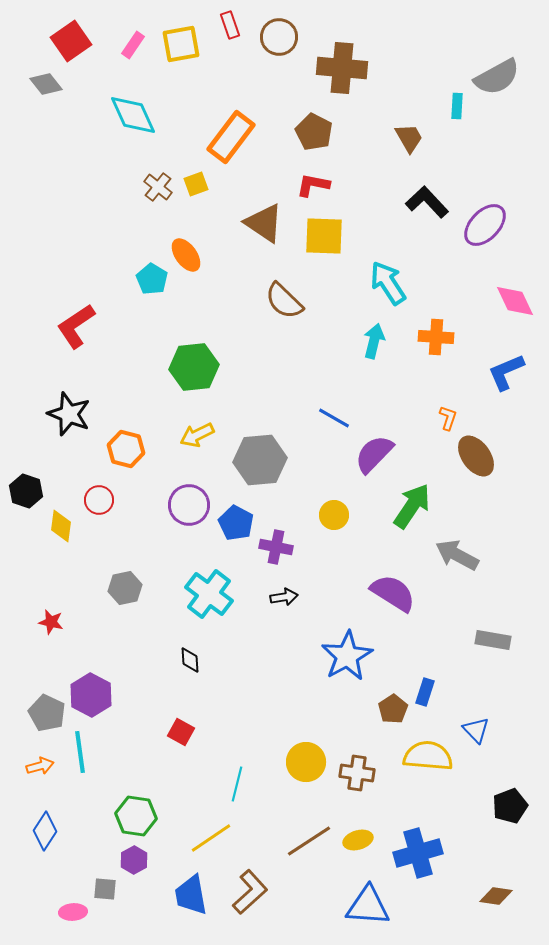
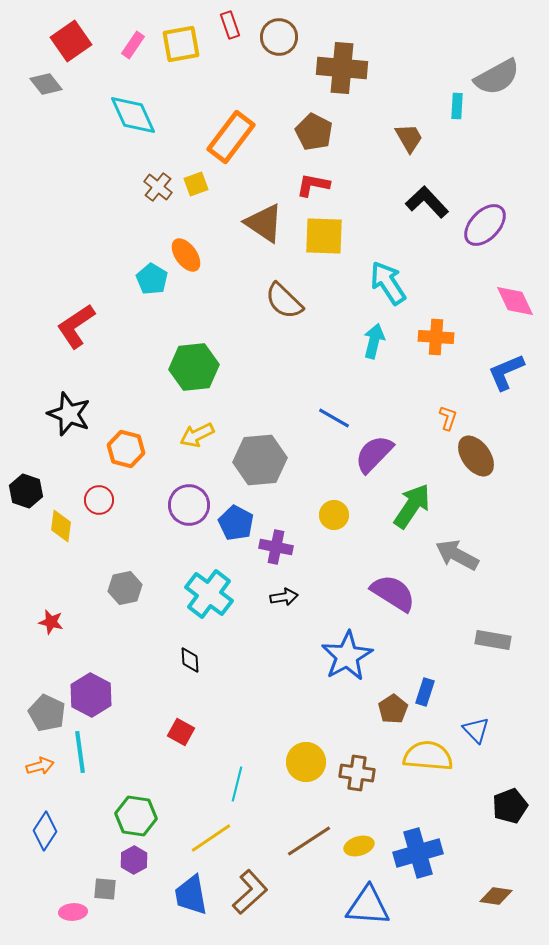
yellow ellipse at (358, 840): moved 1 px right, 6 px down
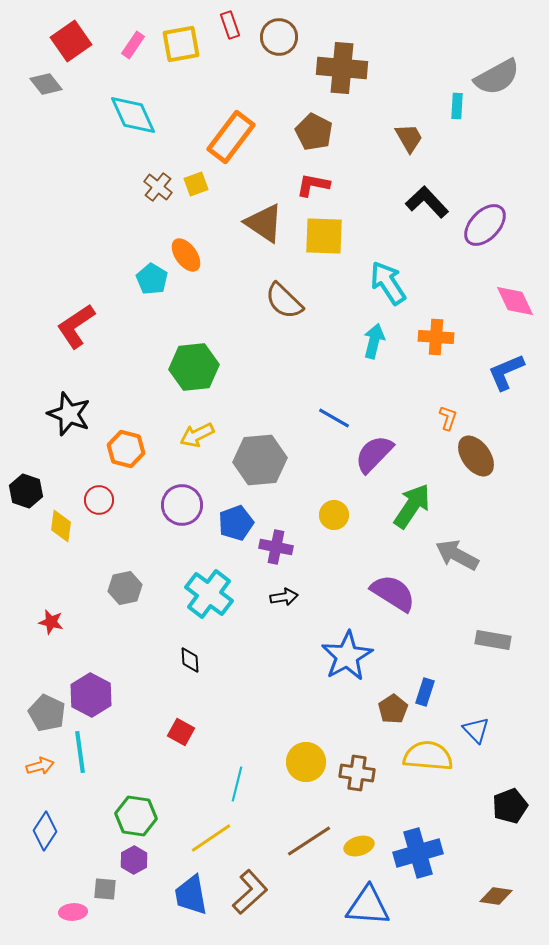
purple circle at (189, 505): moved 7 px left
blue pentagon at (236, 523): rotated 24 degrees clockwise
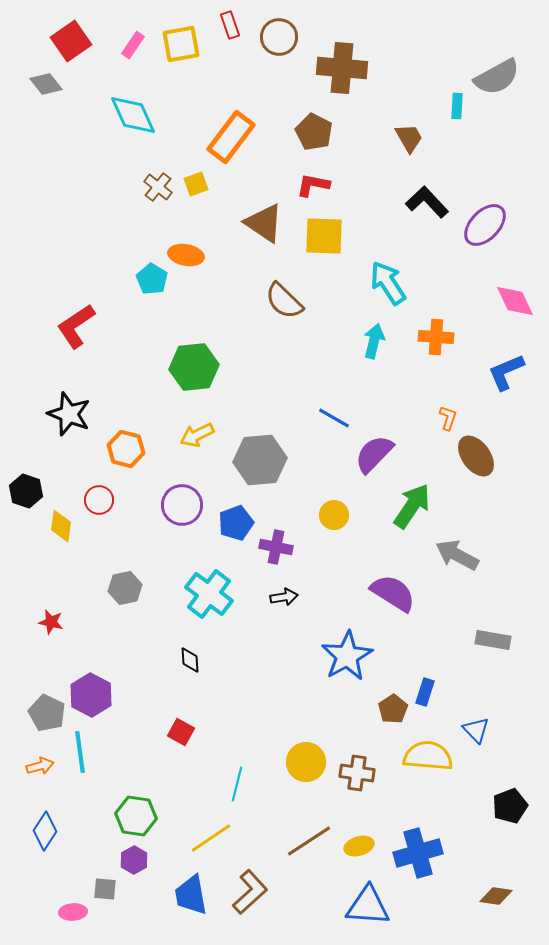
orange ellipse at (186, 255): rotated 44 degrees counterclockwise
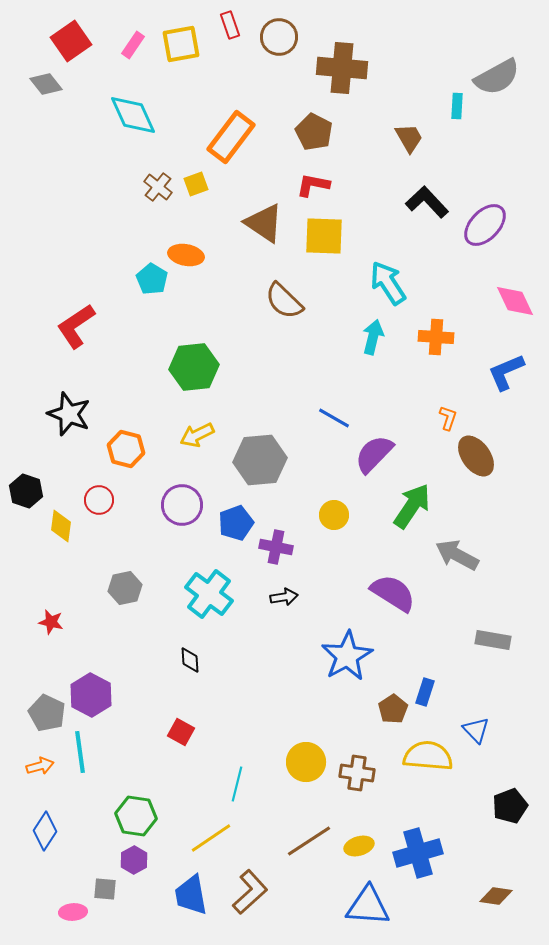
cyan arrow at (374, 341): moved 1 px left, 4 px up
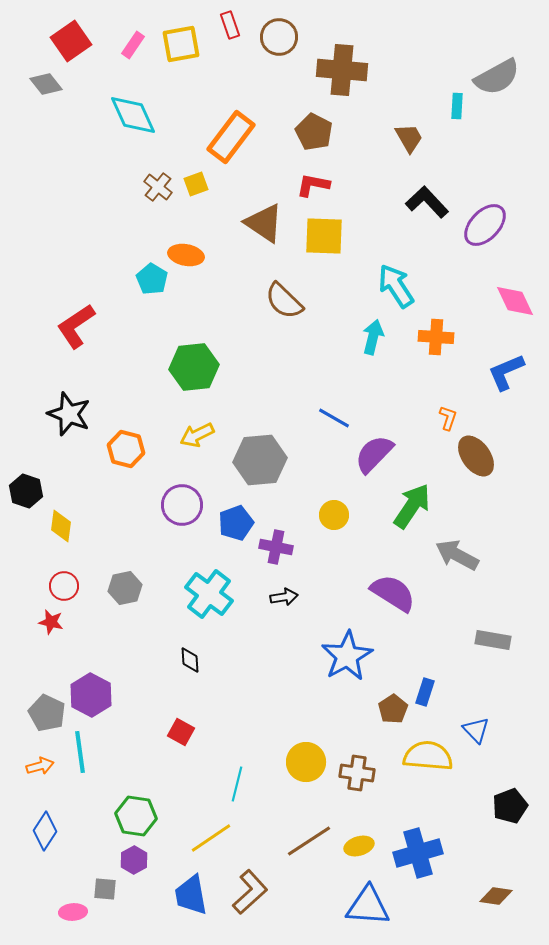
brown cross at (342, 68): moved 2 px down
cyan arrow at (388, 283): moved 8 px right, 3 px down
red circle at (99, 500): moved 35 px left, 86 px down
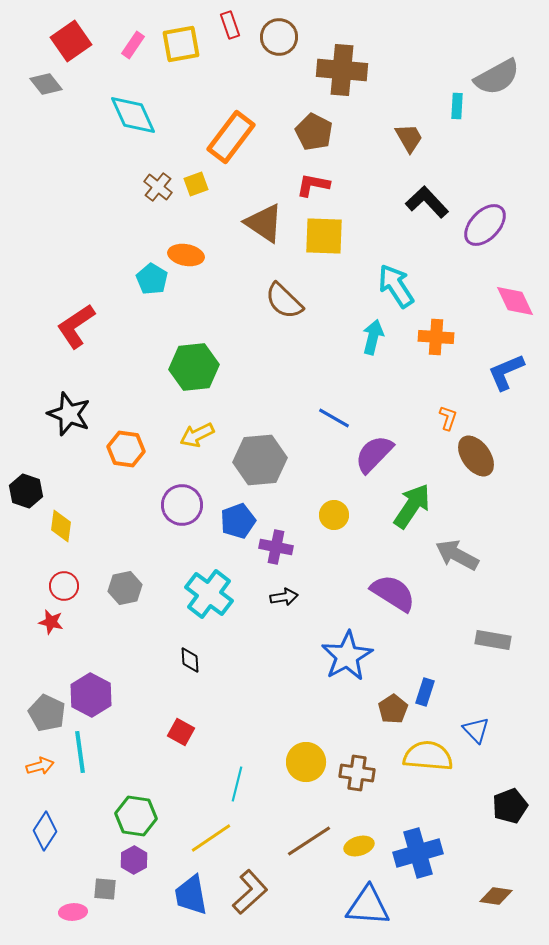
orange hexagon at (126, 449): rotated 6 degrees counterclockwise
blue pentagon at (236, 523): moved 2 px right, 2 px up
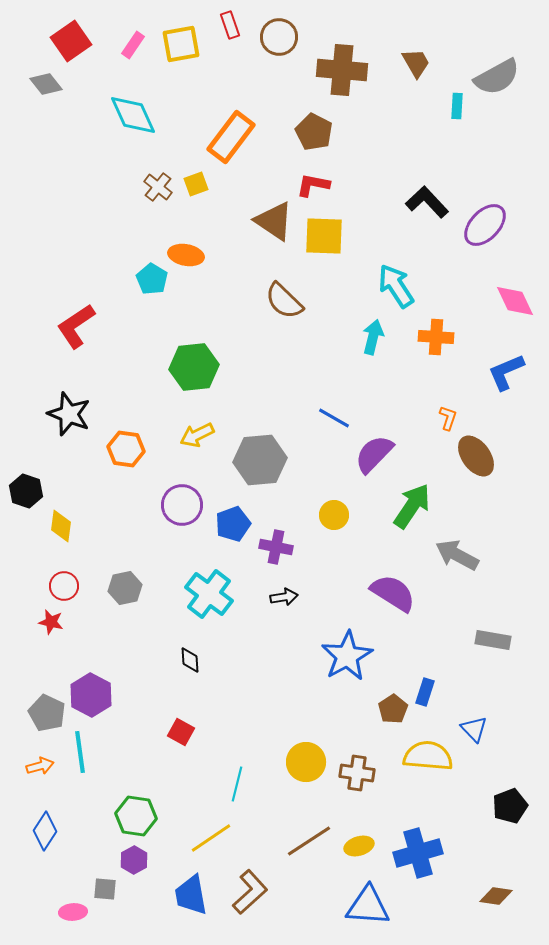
brown trapezoid at (409, 138): moved 7 px right, 75 px up
brown triangle at (264, 223): moved 10 px right, 2 px up
blue pentagon at (238, 521): moved 5 px left, 3 px down
blue triangle at (476, 730): moved 2 px left, 1 px up
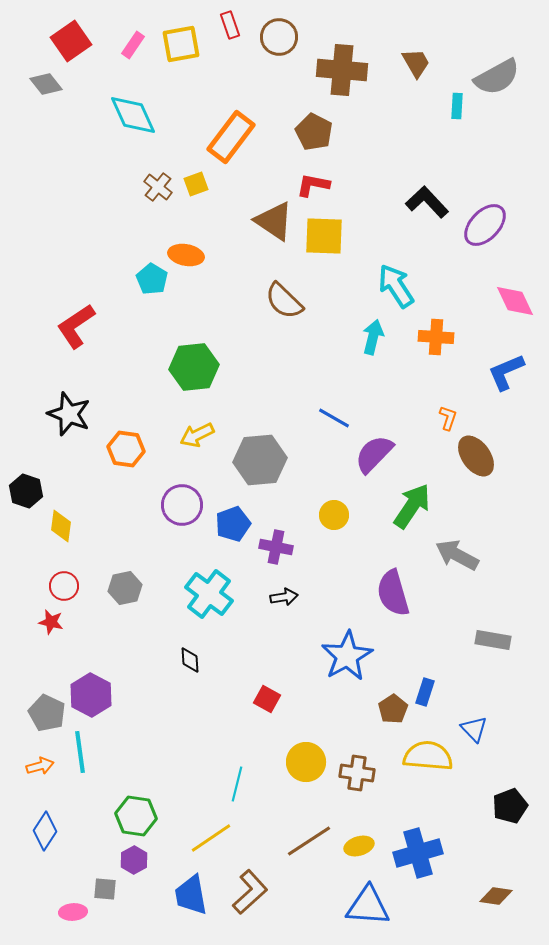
purple semicircle at (393, 593): rotated 138 degrees counterclockwise
red square at (181, 732): moved 86 px right, 33 px up
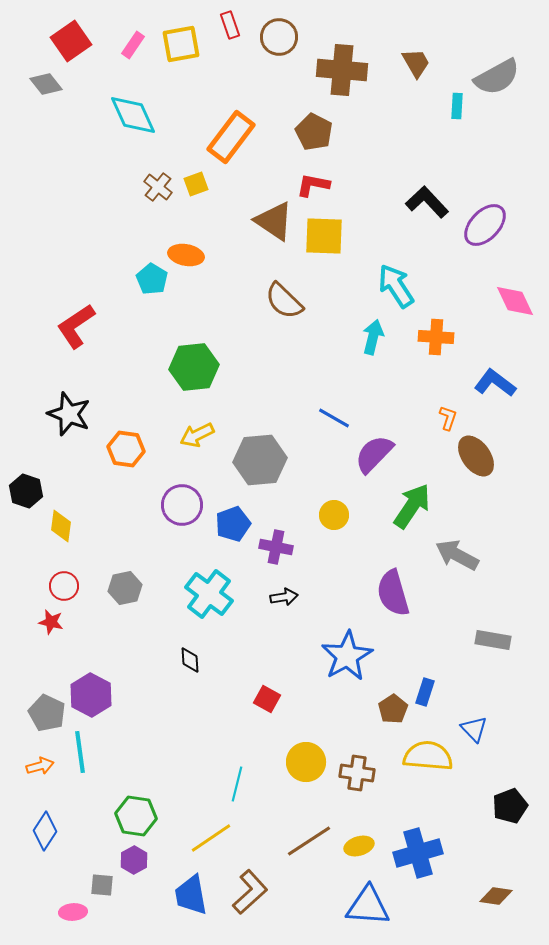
blue L-shape at (506, 372): moved 11 px left, 11 px down; rotated 60 degrees clockwise
gray square at (105, 889): moved 3 px left, 4 px up
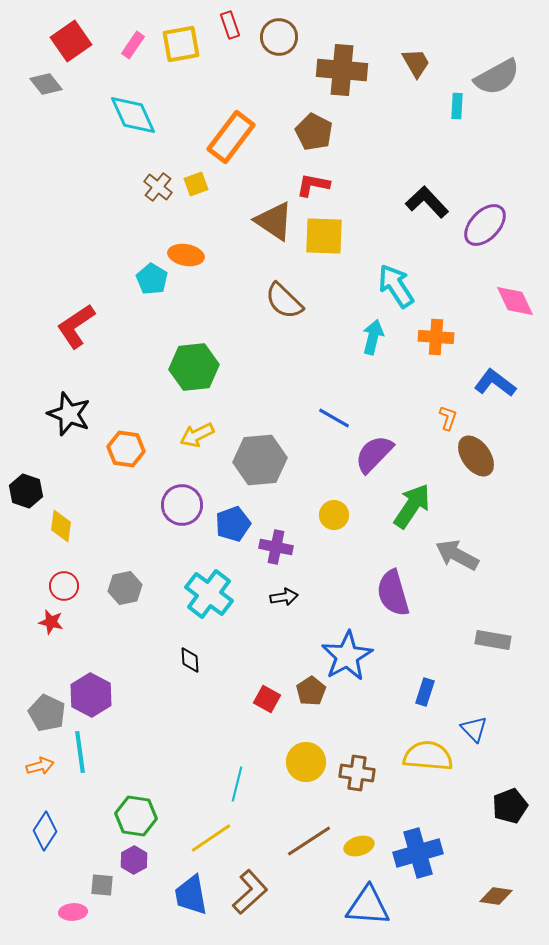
brown pentagon at (393, 709): moved 82 px left, 18 px up
